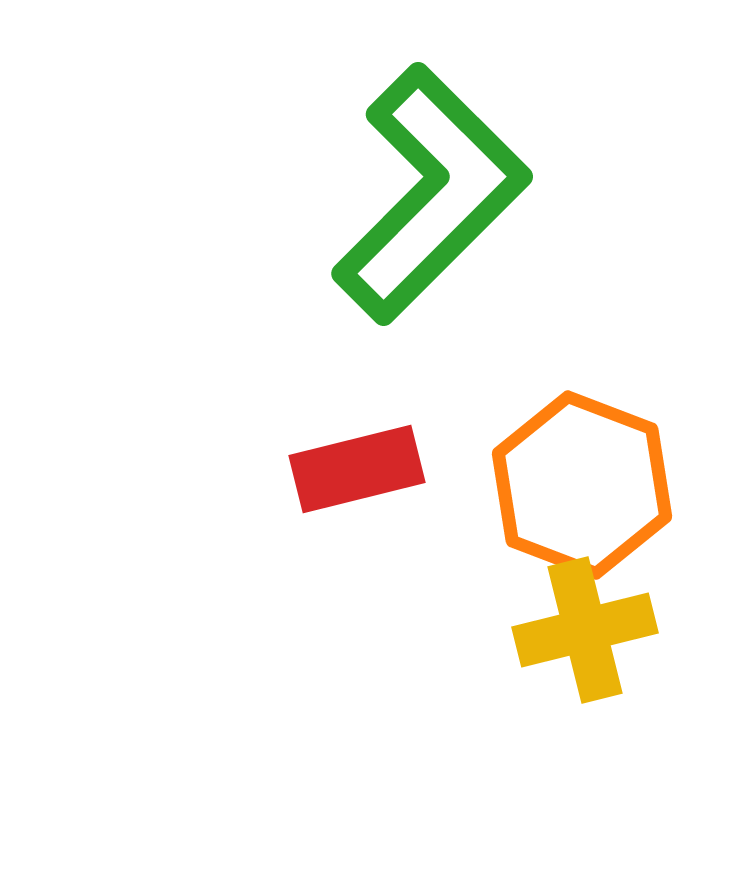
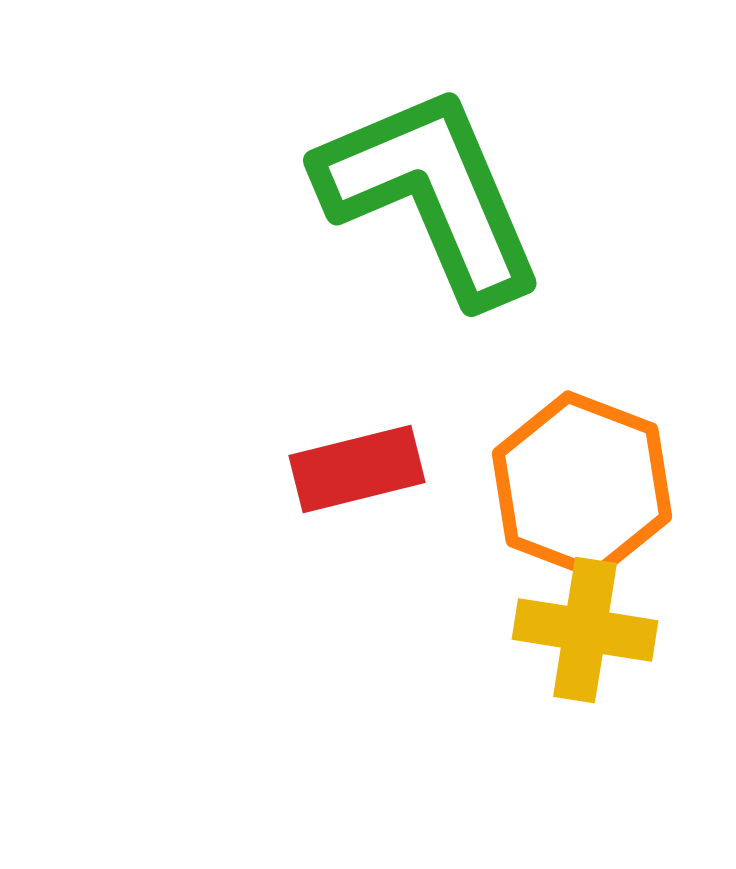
green L-shape: rotated 68 degrees counterclockwise
yellow cross: rotated 23 degrees clockwise
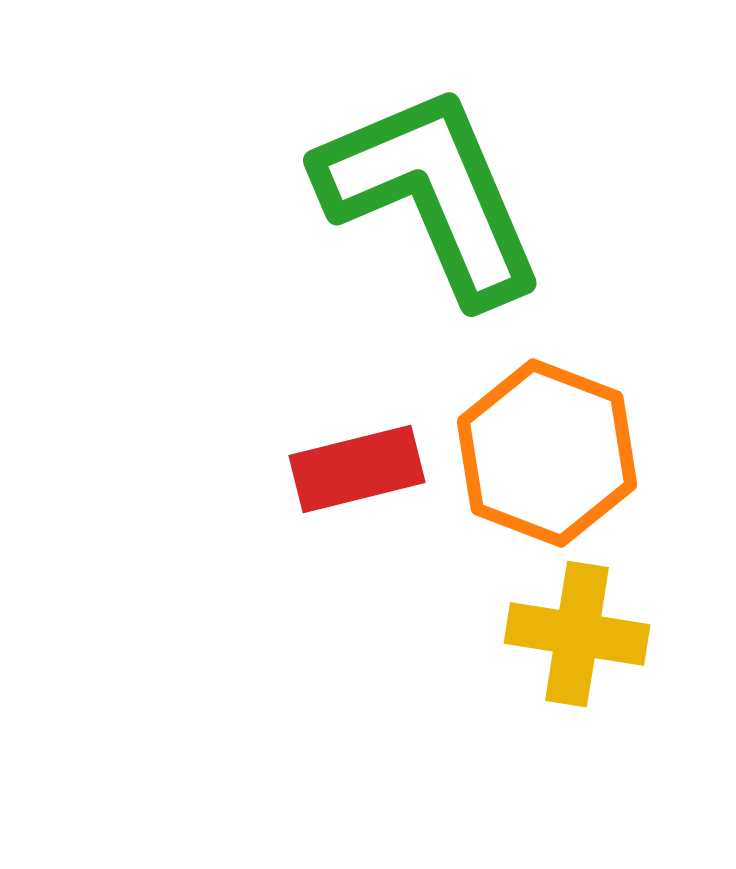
orange hexagon: moved 35 px left, 32 px up
yellow cross: moved 8 px left, 4 px down
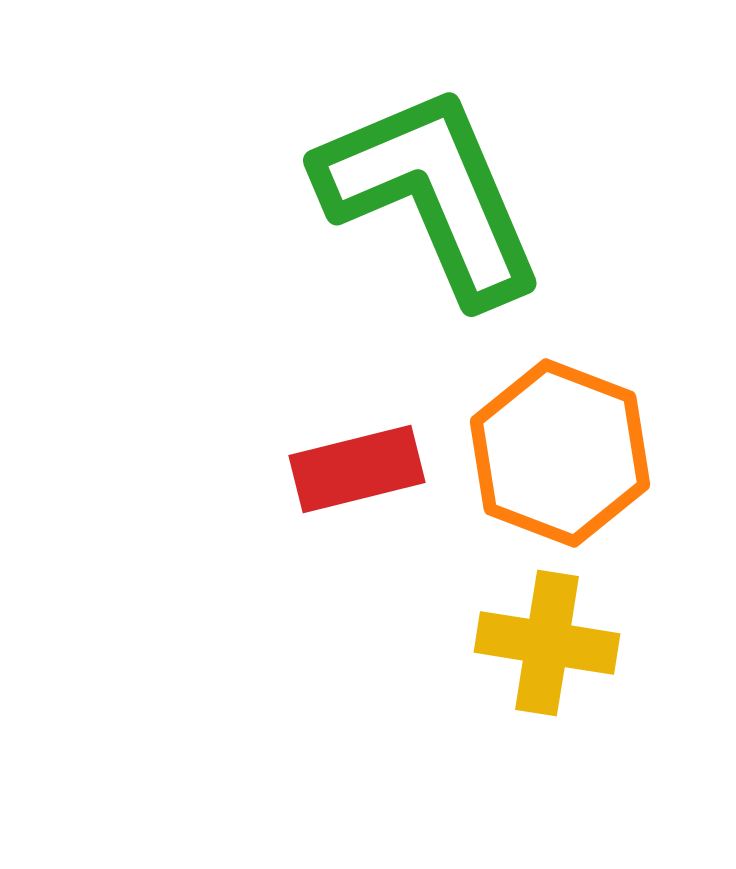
orange hexagon: moved 13 px right
yellow cross: moved 30 px left, 9 px down
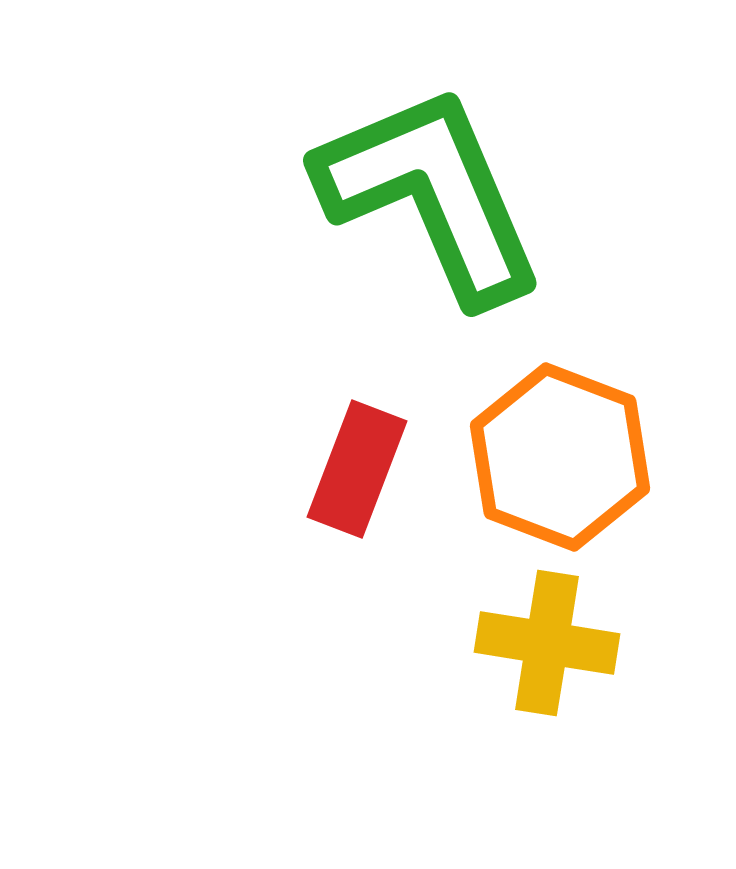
orange hexagon: moved 4 px down
red rectangle: rotated 55 degrees counterclockwise
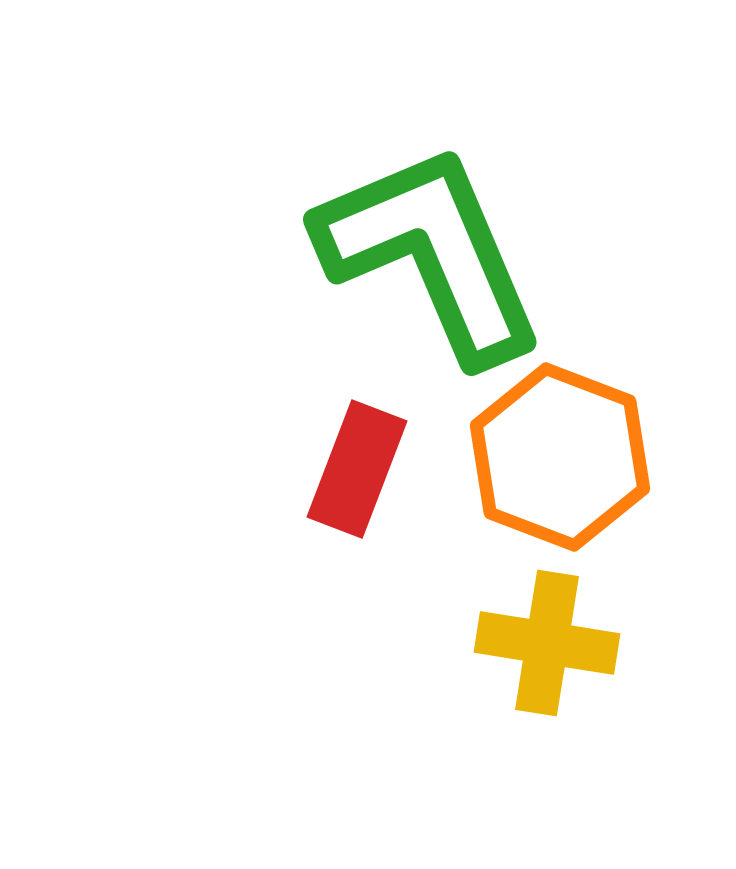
green L-shape: moved 59 px down
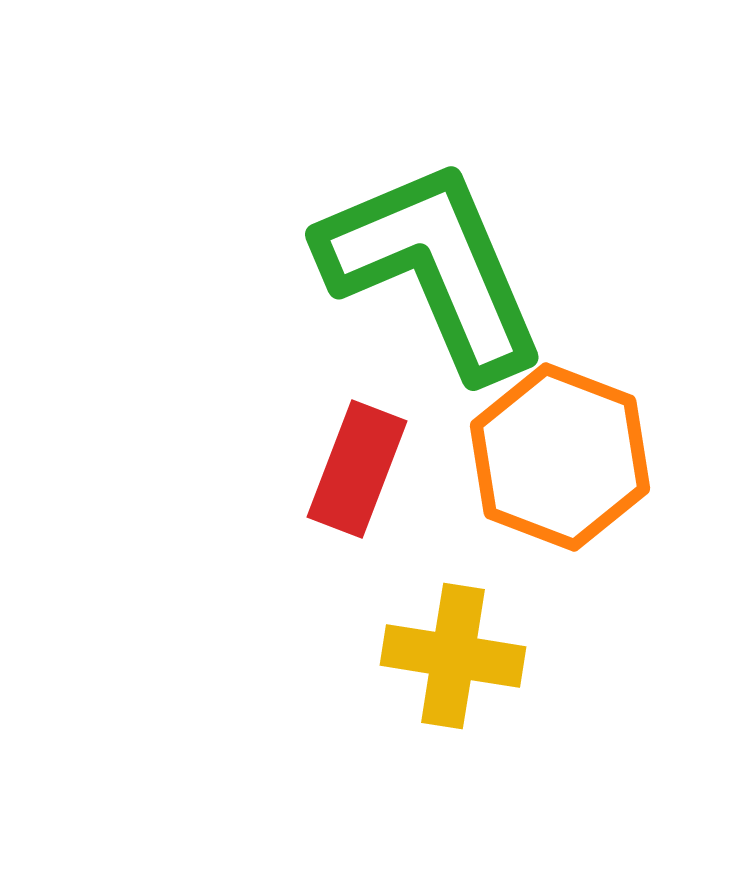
green L-shape: moved 2 px right, 15 px down
yellow cross: moved 94 px left, 13 px down
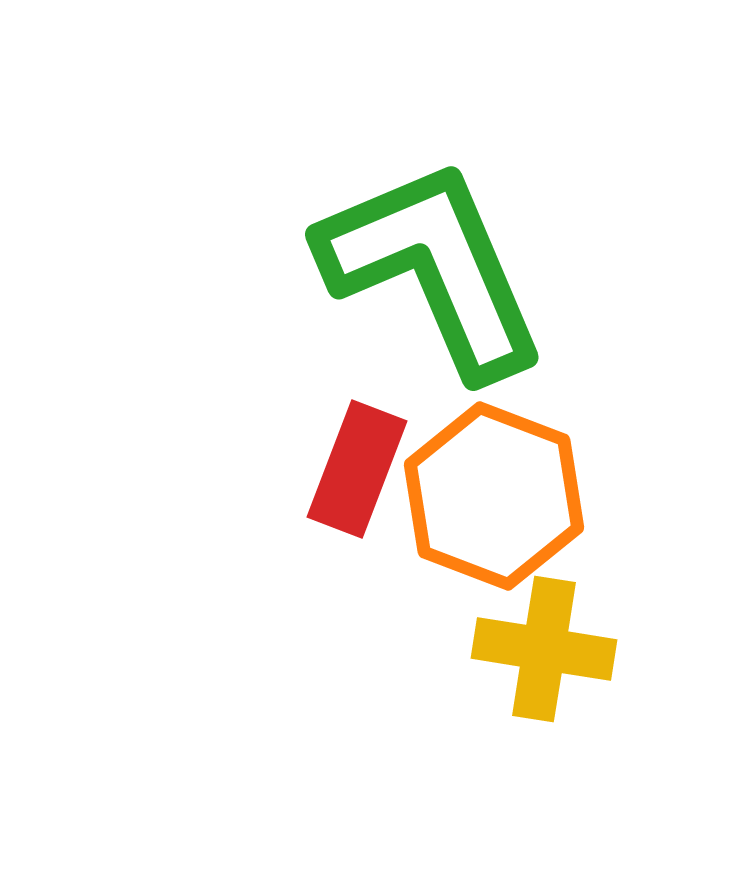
orange hexagon: moved 66 px left, 39 px down
yellow cross: moved 91 px right, 7 px up
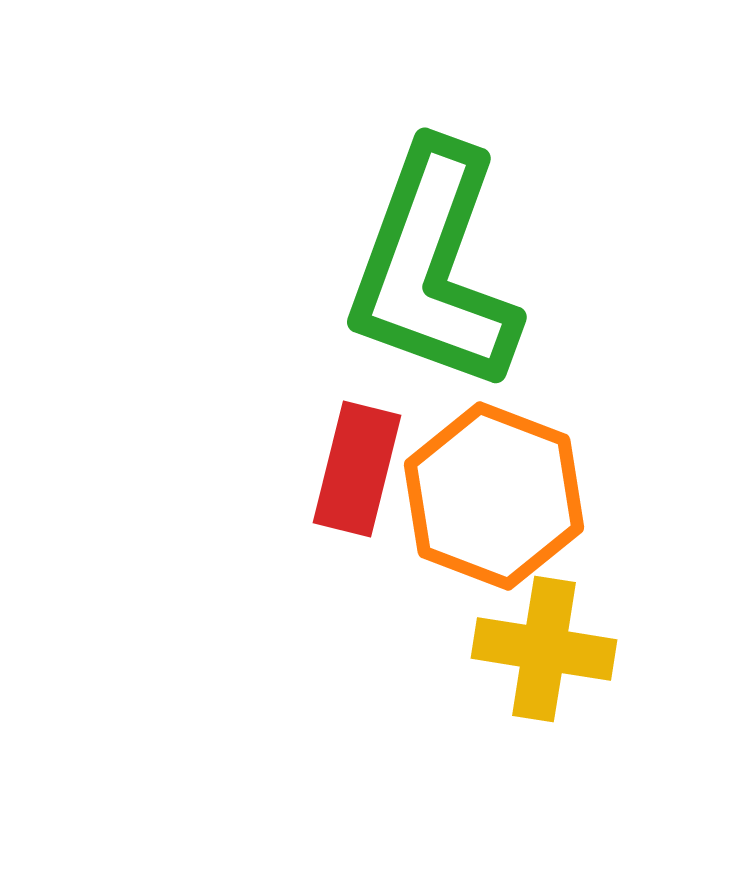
green L-shape: rotated 137 degrees counterclockwise
red rectangle: rotated 7 degrees counterclockwise
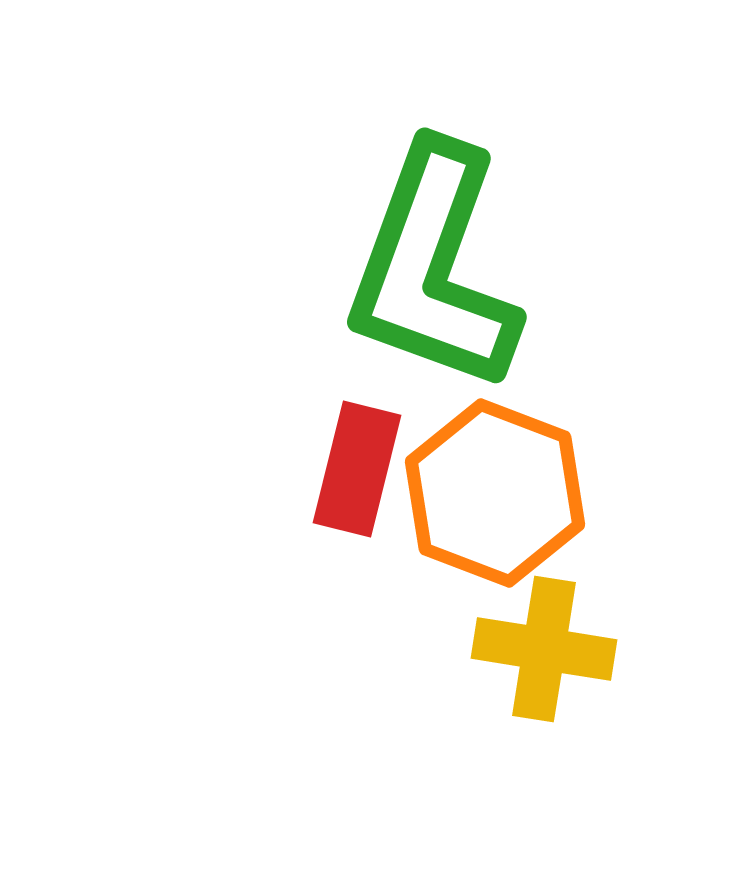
orange hexagon: moved 1 px right, 3 px up
